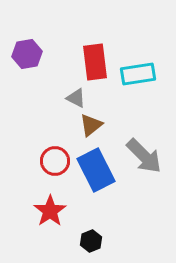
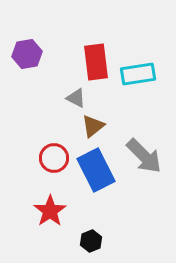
red rectangle: moved 1 px right
brown triangle: moved 2 px right, 1 px down
red circle: moved 1 px left, 3 px up
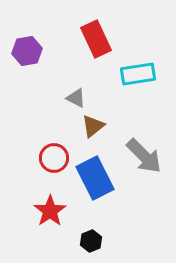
purple hexagon: moved 3 px up
red rectangle: moved 23 px up; rotated 18 degrees counterclockwise
blue rectangle: moved 1 px left, 8 px down
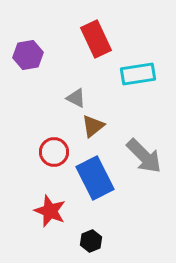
purple hexagon: moved 1 px right, 4 px down
red circle: moved 6 px up
red star: rotated 16 degrees counterclockwise
